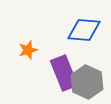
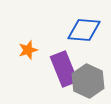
purple rectangle: moved 4 px up
gray hexagon: moved 1 px right, 1 px up
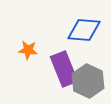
orange star: rotated 24 degrees clockwise
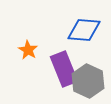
orange star: rotated 24 degrees clockwise
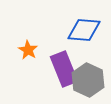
gray hexagon: moved 1 px up
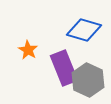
blue diamond: rotated 12 degrees clockwise
purple rectangle: moved 1 px up
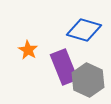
purple rectangle: moved 1 px up
